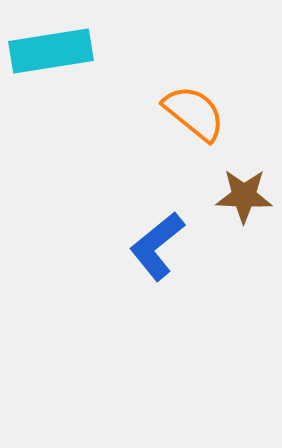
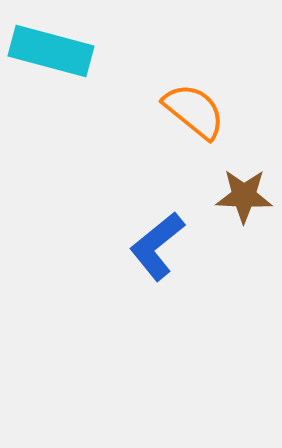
cyan rectangle: rotated 24 degrees clockwise
orange semicircle: moved 2 px up
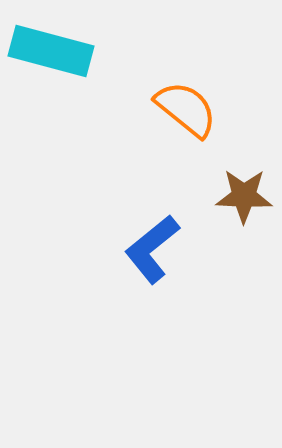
orange semicircle: moved 8 px left, 2 px up
blue L-shape: moved 5 px left, 3 px down
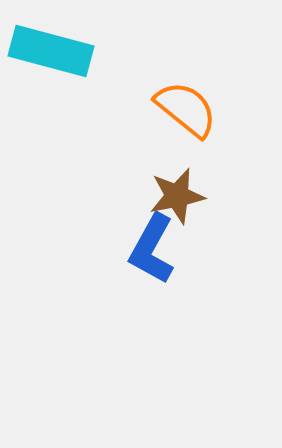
brown star: moved 67 px left; rotated 14 degrees counterclockwise
blue L-shape: rotated 22 degrees counterclockwise
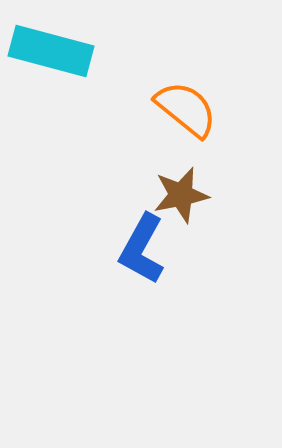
brown star: moved 4 px right, 1 px up
blue L-shape: moved 10 px left
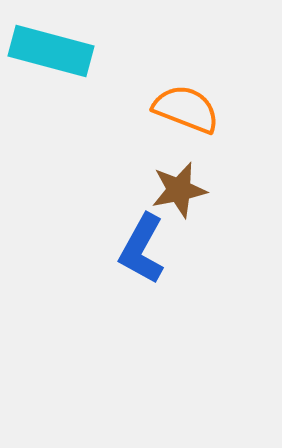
orange semicircle: rotated 18 degrees counterclockwise
brown star: moved 2 px left, 5 px up
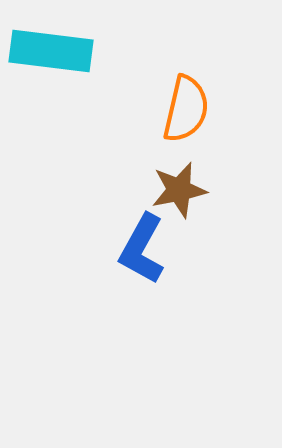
cyan rectangle: rotated 8 degrees counterclockwise
orange semicircle: rotated 82 degrees clockwise
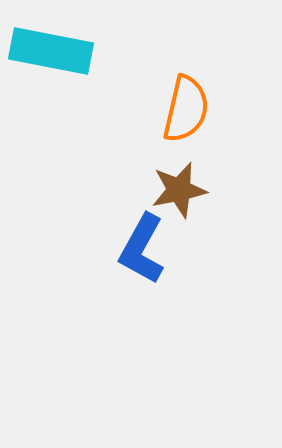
cyan rectangle: rotated 4 degrees clockwise
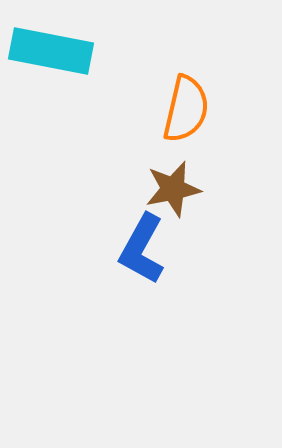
brown star: moved 6 px left, 1 px up
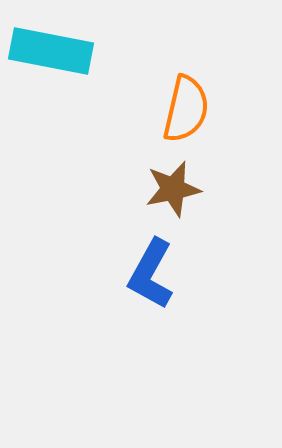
blue L-shape: moved 9 px right, 25 px down
